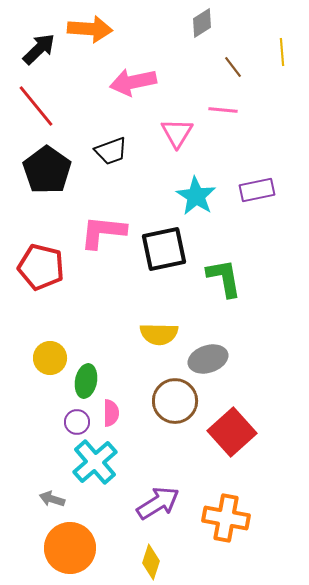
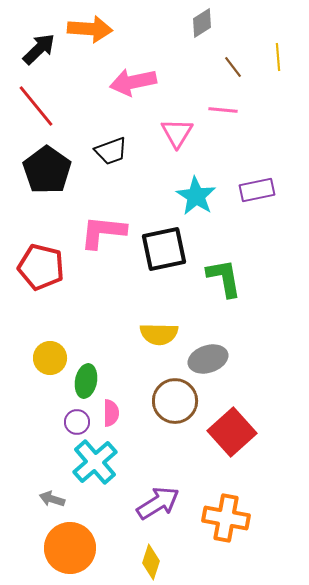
yellow line: moved 4 px left, 5 px down
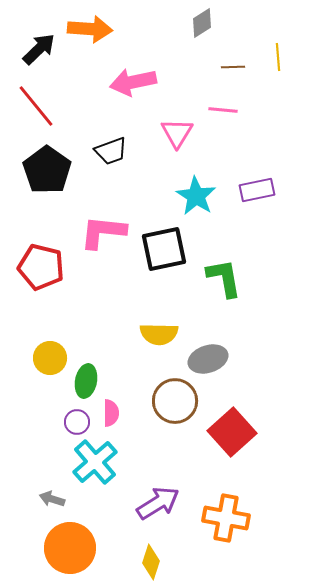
brown line: rotated 55 degrees counterclockwise
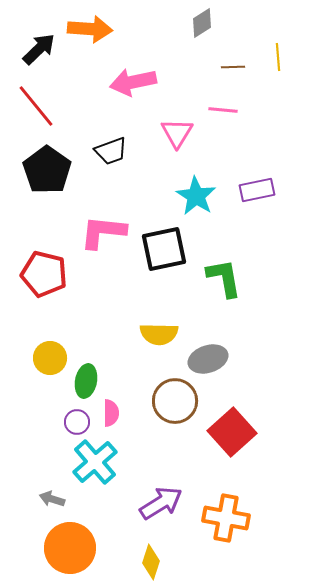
red pentagon: moved 3 px right, 7 px down
purple arrow: moved 3 px right
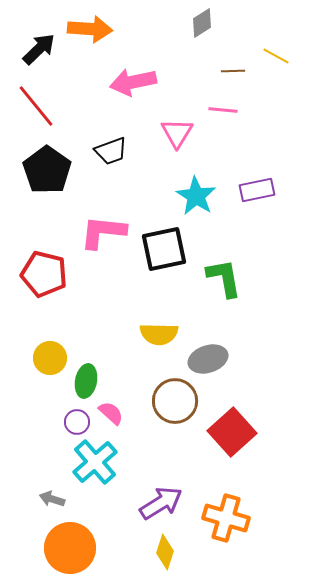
yellow line: moved 2 px left, 1 px up; rotated 56 degrees counterclockwise
brown line: moved 4 px down
pink semicircle: rotated 48 degrees counterclockwise
orange cross: rotated 6 degrees clockwise
yellow diamond: moved 14 px right, 10 px up
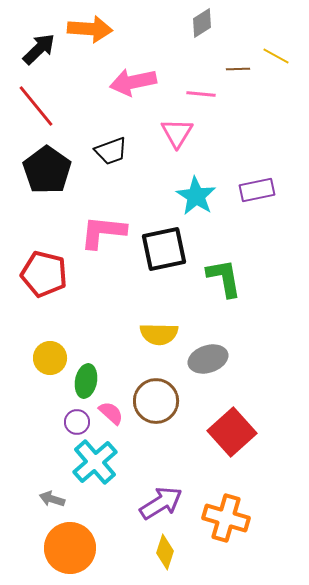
brown line: moved 5 px right, 2 px up
pink line: moved 22 px left, 16 px up
brown circle: moved 19 px left
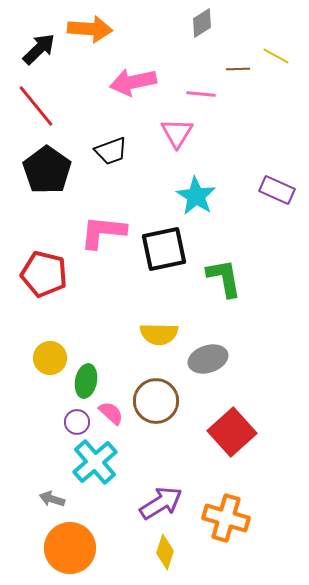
purple rectangle: moved 20 px right; rotated 36 degrees clockwise
